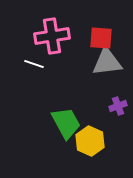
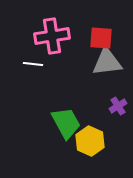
white line: moved 1 px left; rotated 12 degrees counterclockwise
purple cross: rotated 12 degrees counterclockwise
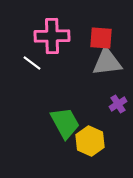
pink cross: rotated 8 degrees clockwise
white line: moved 1 px left, 1 px up; rotated 30 degrees clockwise
purple cross: moved 2 px up
green trapezoid: moved 1 px left
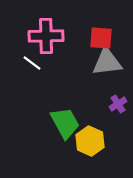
pink cross: moved 6 px left
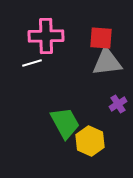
white line: rotated 54 degrees counterclockwise
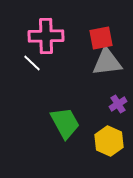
red square: rotated 15 degrees counterclockwise
white line: rotated 60 degrees clockwise
yellow hexagon: moved 19 px right
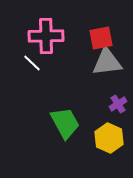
yellow hexagon: moved 3 px up
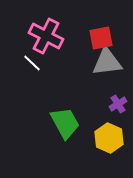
pink cross: rotated 28 degrees clockwise
